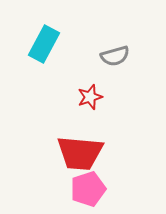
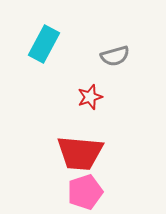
pink pentagon: moved 3 px left, 3 px down
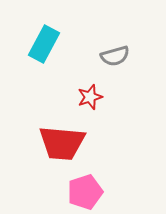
red trapezoid: moved 18 px left, 10 px up
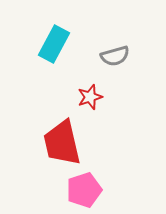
cyan rectangle: moved 10 px right
red trapezoid: rotated 72 degrees clockwise
pink pentagon: moved 1 px left, 2 px up
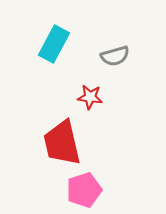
red star: rotated 25 degrees clockwise
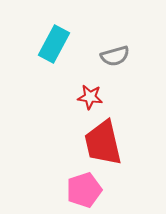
red trapezoid: moved 41 px right
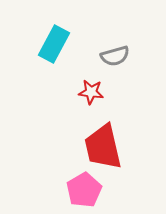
red star: moved 1 px right, 5 px up
red trapezoid: moved 4 px down
pink pentagon: rotated 12 degrees counterclockwise
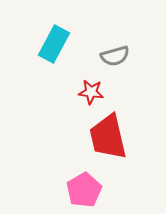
red trapezoid: moved 5 px right, 10 px up
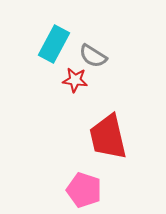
gray semicircle: moved 22 px left; rotated 48 degrees clockwise
red star: moved 16 px left, 12 px up
pink pentagon: rotated 24 degrees counterclockwise
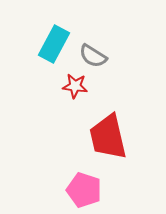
red star: moved 6 px down
